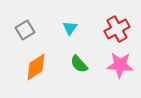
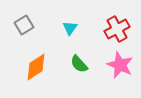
gray square: moved 1 px left, 5 px up
pink star: rotated 20 degrees clockwise
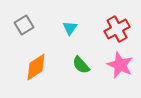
green semicircle: moved 2 px right, 1 px down
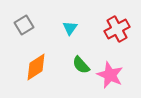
pink star: moved 10 px left, 10 px down
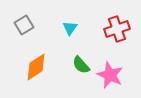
red cross: rotated 10 degrees clockwise
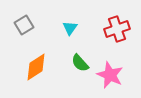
green semicircle: moved 1 px left, 2 px up
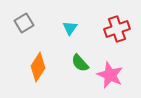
gray square: moved 2 px up
orange diamond: moved 2 px right; rotated 24 degrees counterclockwise
